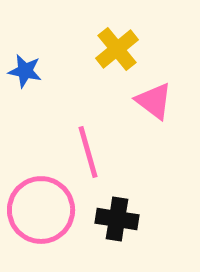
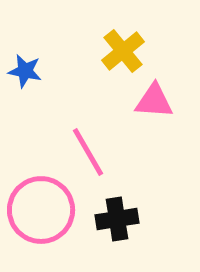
yellow cross: moved 6 px right, 2 px down
pink triangle: rotated 33 degrees counterclockwise
pink line: rotated 14 degrees counterclockwise
black cross: rotated 18 degrees counterclockwise
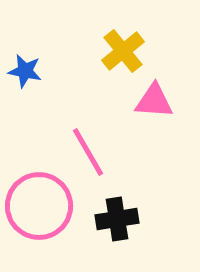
pink circle: moved 2 px left, 4 px up
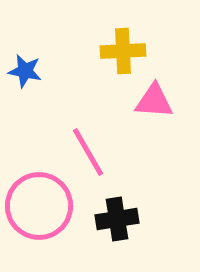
yellow cross: rotated 36 degrees clockwise
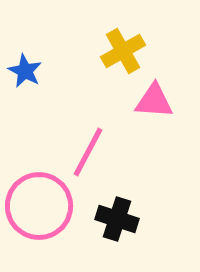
yellow cross: rotated 27 degrees counterclockwise
blue star: rotated 16 degrees clockwise
pink line: rotated 58 degrees clockwise
black cross: rotated 27 degrees clockwise
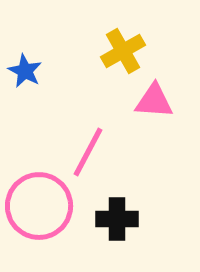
black cross: rotated 18 degrees counterclockwise
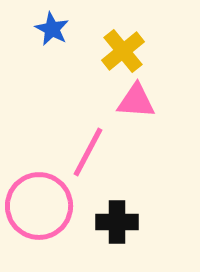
yellow cross: rotated 9 degrees counterclockwise
blue star: moved 27 px right, 42 px up
pink triangle: moved 18 px left
black cross: moved 3 px down
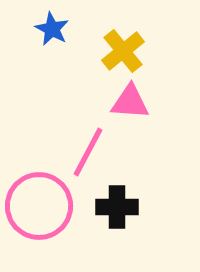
pink triangle: moved 6 px left, 1 px down
black cross: moved 15 px up
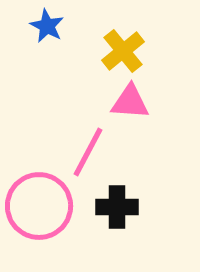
blue star: moved 5 px left, 3 px up
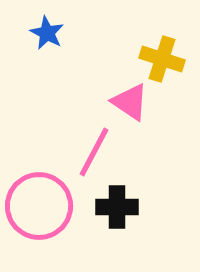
blue star: moved 7 px down
yellow cross: moved 39 px right, 8 px down; rotated 33 degrees counterclockwise
pink triangle: rotated 30 degrees clockwise
pink line: moved 6 px right
